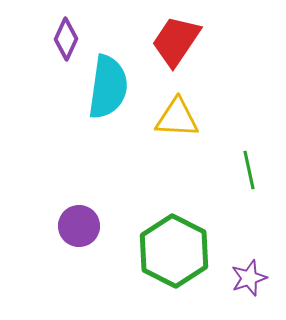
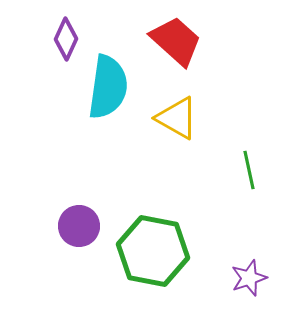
red trapezoid: rotated 98 degrees clockwise
yellow triangle: rotated 27 degrees clockwise
green hexagon: moved 21 px left; rotated 16 degrees counterclockwise
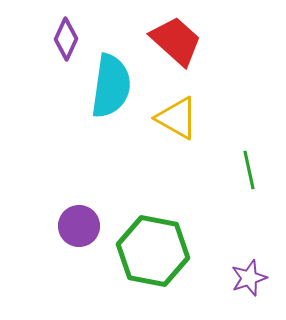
cyan semicircle: moved 3 px right, 1 px up
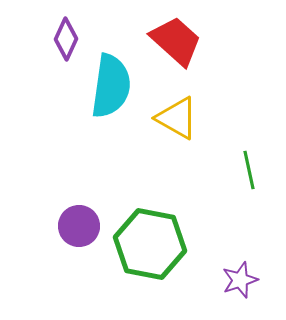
green hexagon: moved 3 px left, 7 px up
purple star: moved 9 px left, 2 px down
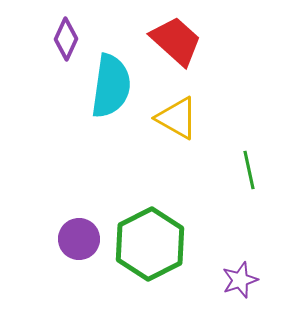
purple circle: moved 13 px down
green hexagon: rotated 22 degrees clockwise
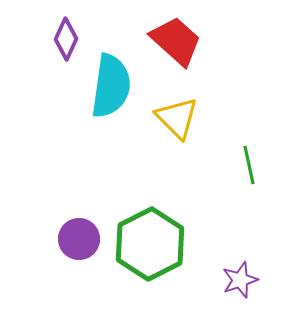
yellow triangle: rotated 15 degrees clockwise
green line: moved 5 px up
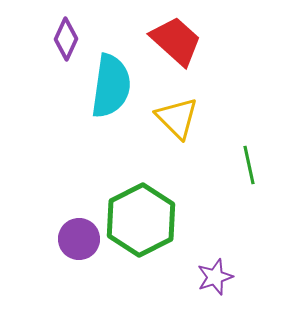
green hexagon: moved 9 px left, 24 px up
purple star: moved 25 px left, 3 px up
